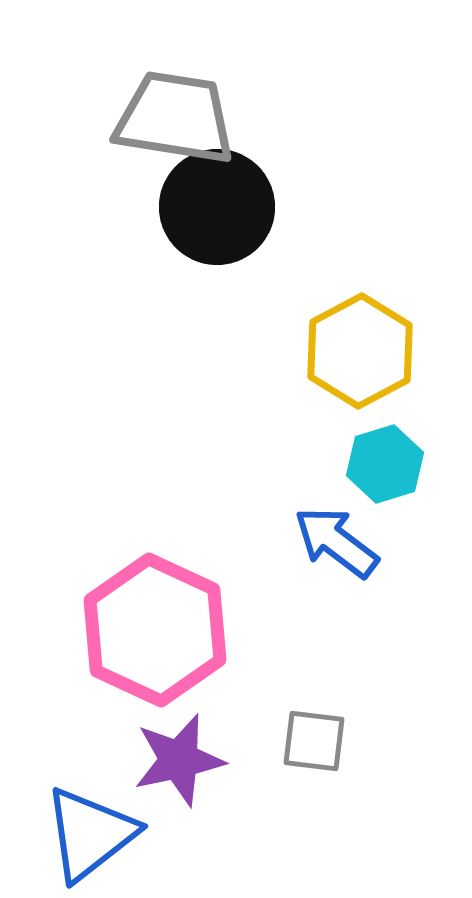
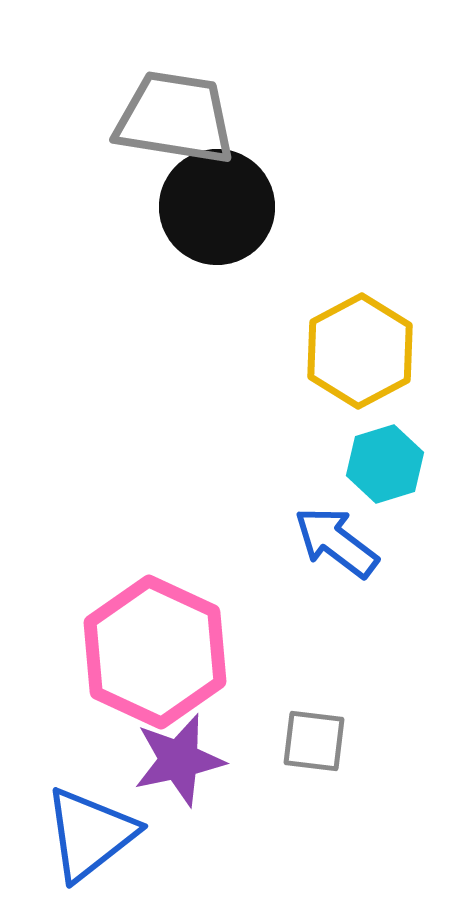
pink hexagon: moved 22 px down
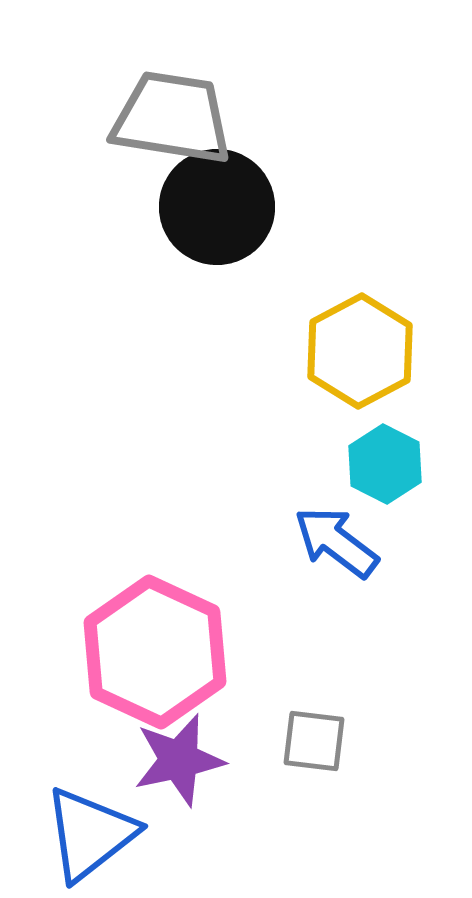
gray trapezoid: moved 3 px left
cyan hexagon: rotated 16 degrees counterclockwise
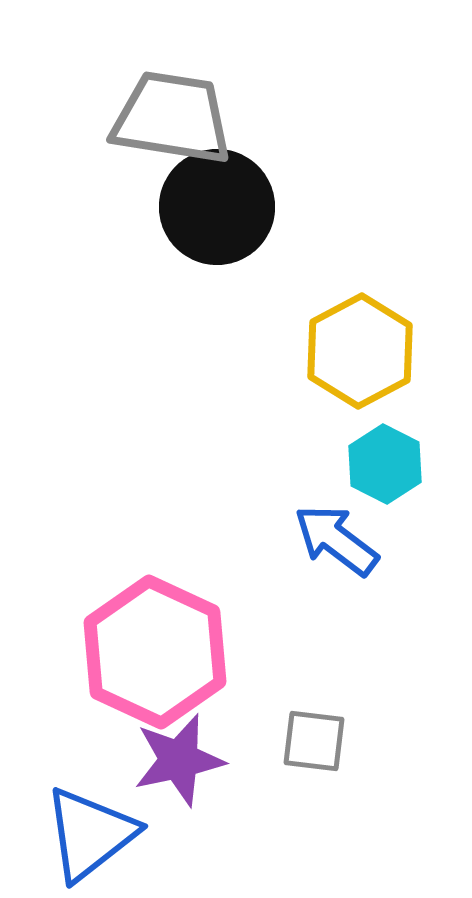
blue arrow: moved 2 px up
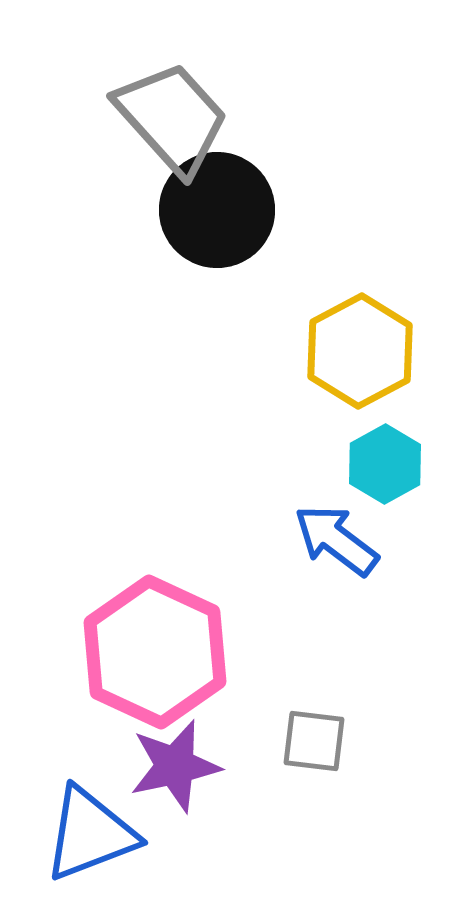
gray trapezoid: rotated 39 degrees clockwise
black circle: moved 3 px down
cyan hexagon: rotated 4 degrees clockwise
purple star: moved 4 px left, 6 px down
blue triangle: rotated 17 degrees clockwise
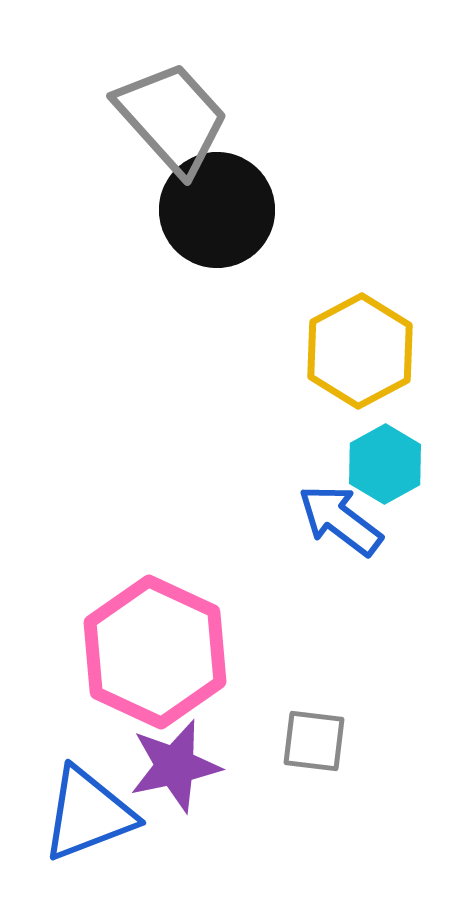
blue arrow: moved 4 px right, 20 px up
blue triangle: moved 2 px left, 20 px up
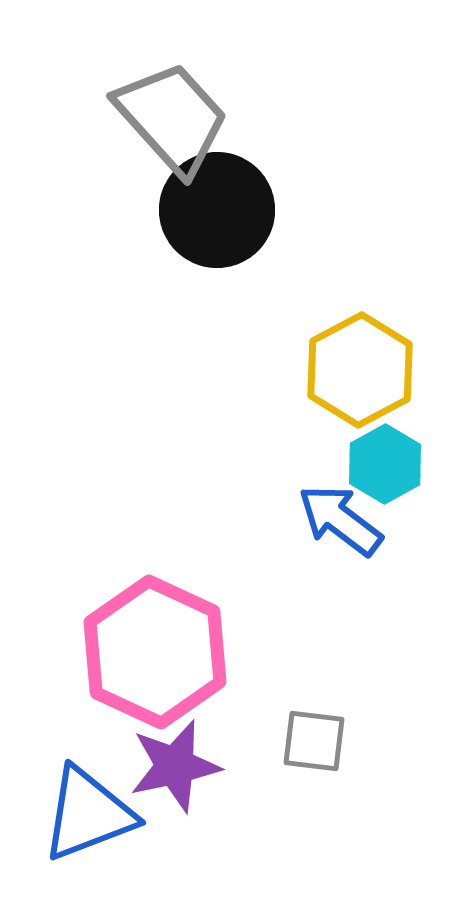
yellow hexagon: moved 19 px down
